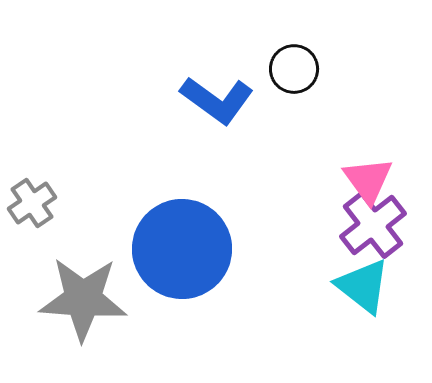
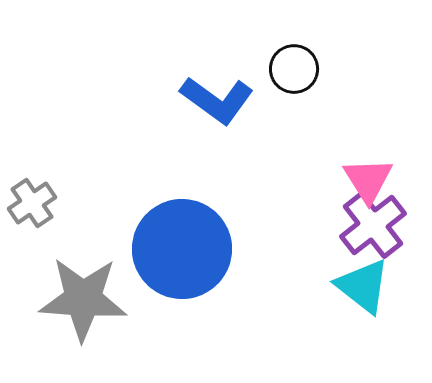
pink triangle: rotated 4 degrees clockwise
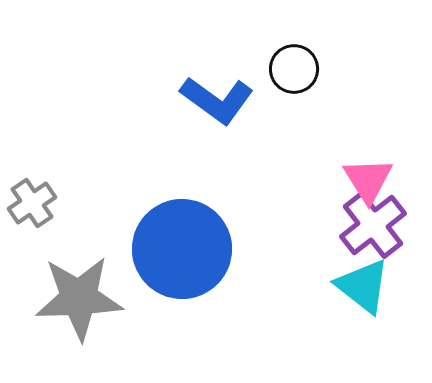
gray star: moved 4 px left, 1 px up; rotated 6 degrees counterclockwise
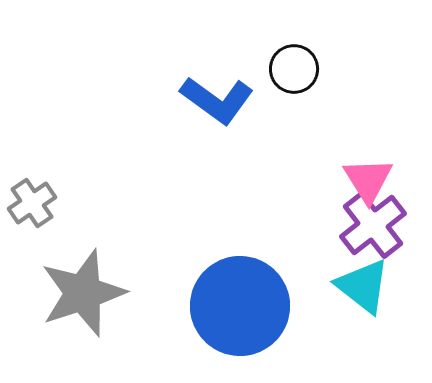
blue circle: moved 58 px right, 57 px down
gray star: moved 4 px right, 5 px up; rotated 16 degrees counterclockwise
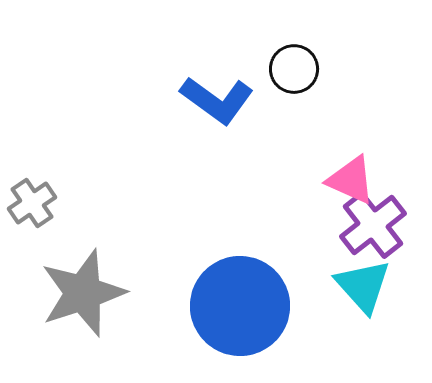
pink triangle: moved 17 px left; rotated 34 degrees counterclockwise
cyan triangle: rotated 10 degrees clockwise
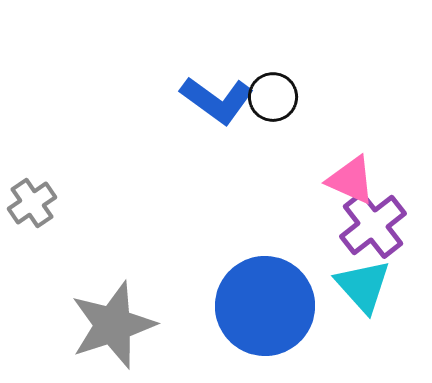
black circle: moved 21 px left, 28 px down
gray star: moved 30 px right, 32 px down
blue circle: moved 25 px right
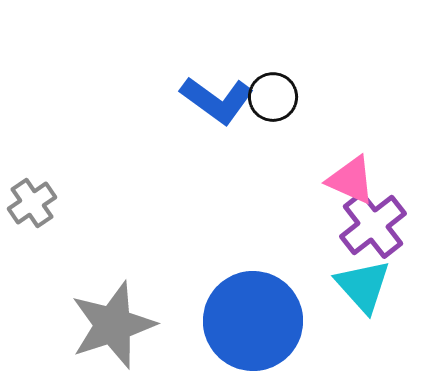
blue circle: moved 12 px left, 15 px down
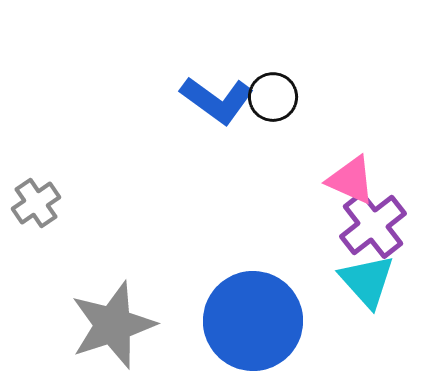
gray cross: moved 4 px right
cyan triangle: moved 4 px right, 5 px up
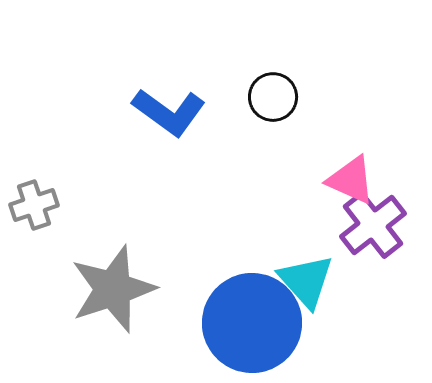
blue L-shape: moved 48 px left, 12 px down
gray cross: moved 2 px left, 2 px down; rotated 15 degrees clockwise
cyan triangle: moved 61 px left
blue circle: moved 1 px left, 2 px down
gray star: moved 36 px up
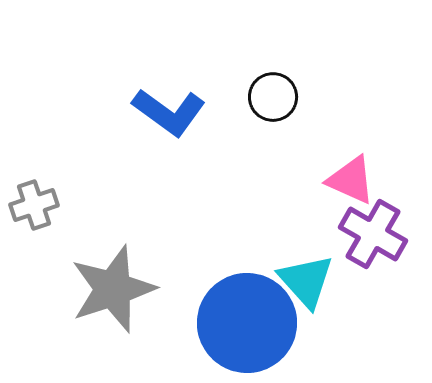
purple cross: moved 9 px down; rotated 22 degrees counterclockwise
blue circle: moved 5 px left
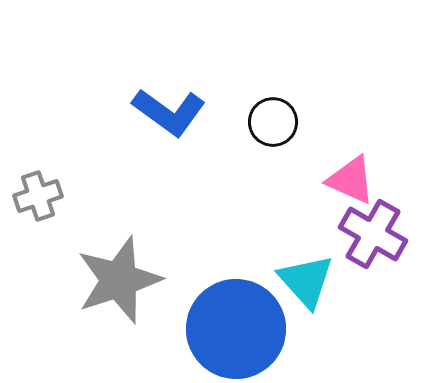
black circle: moved 25 px down
gray cross: moved 4 px right, 9 px up
gray star: moved 6 px right, 9 px up
blue circle: moved 11 px left, 6 px down
